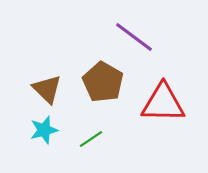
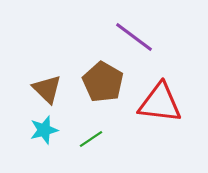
red triangle: moved 3 px left; rotated 6 degrees clockwise
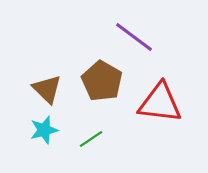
brown pentagon: moved 1 px left, 1 px up
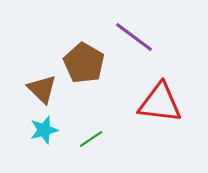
brown pentagon: moved 18 px left, 18 px up
brown triangle: moved 5 px left
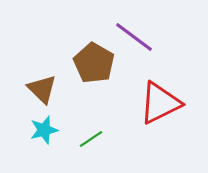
brown pentagon: moved 10 px right
red triangle: rotated 33 degrees counterclockwise
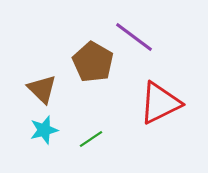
brown pentagon: moved 1 px left, 1 px up
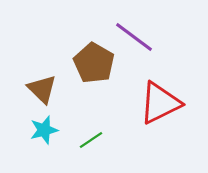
brown pentagon: moved 1 px right, 1 px down
green line: moved 1 px down
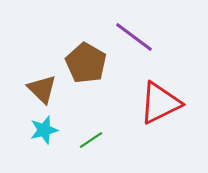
brown pentagon: moved 8 px left
